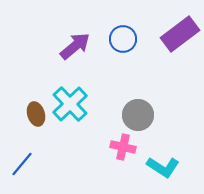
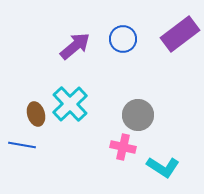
blue line: moved 19 px up; rotated 60 degrees clockwise
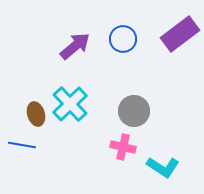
gray circle: moved 4 px left, 4 px up
